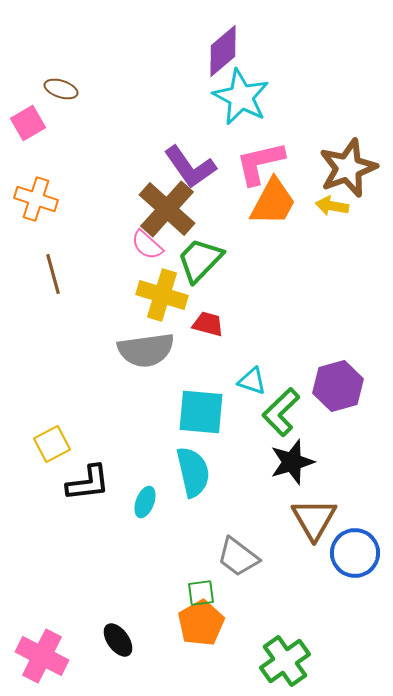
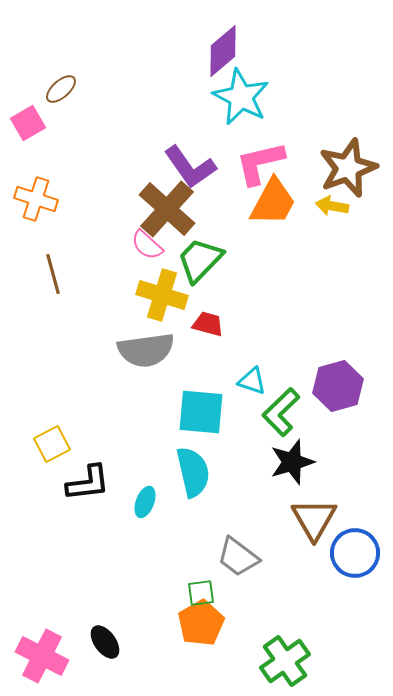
brown ellipse: rotated 60 degrees counterclockwise
black ellipse: moved 13 px left, 2 px down
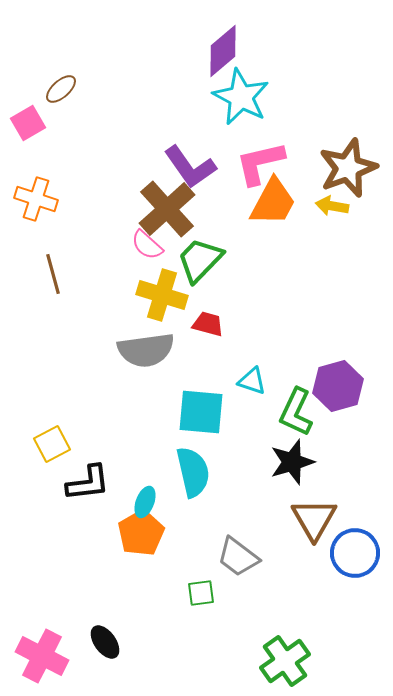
brown cross: rotated 6 degrees clockwise
green L-shape: moved 15 px right; rotated 21 degrees counterclockwise
orange pentagon: moved 60 px left, 90 px up
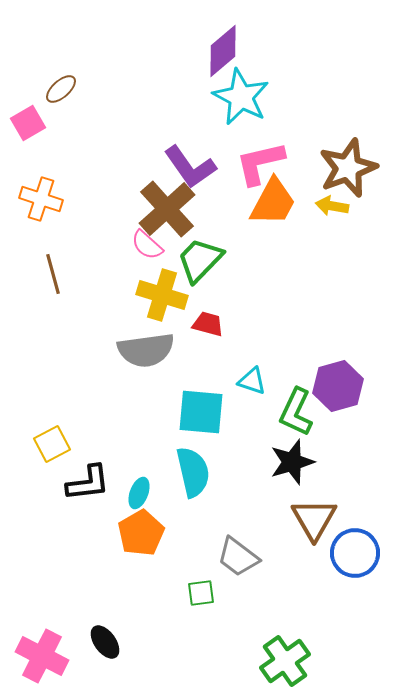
orange cross: moved 5 px right
cyan ellipse: moved 6 px left, 9 px up
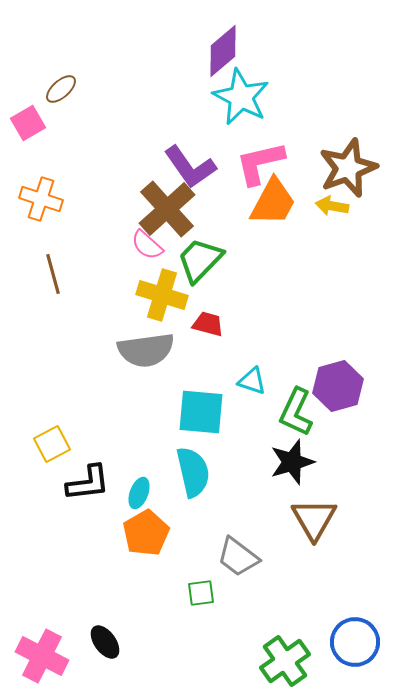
orange pentagon: moved 5 px right
blue circle: moved 89 px down
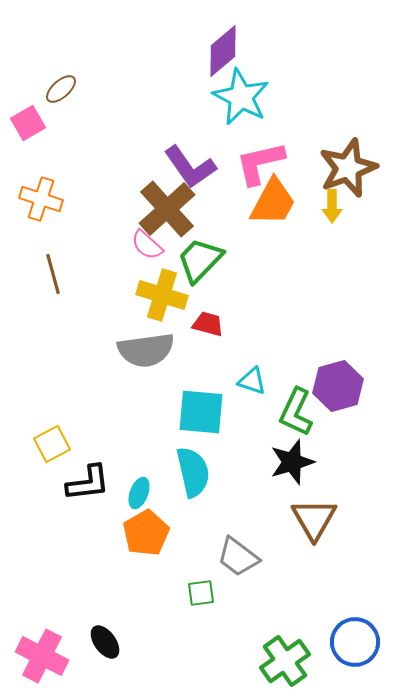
yellow arrow: rotated 100 degrees counterclockwise
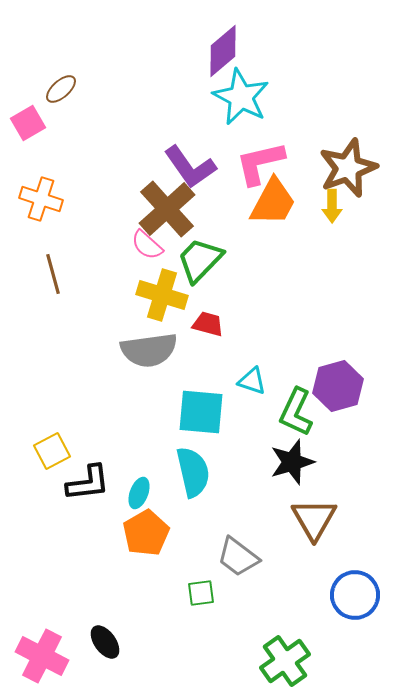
gray semicircle: moved 3 px right
yellow square: moved 7 px down
blue circle: moved 47 px up
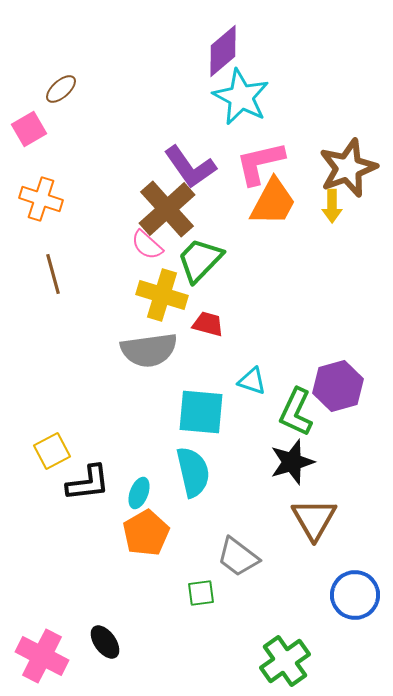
pink square: moved 1 px right, 6 px down
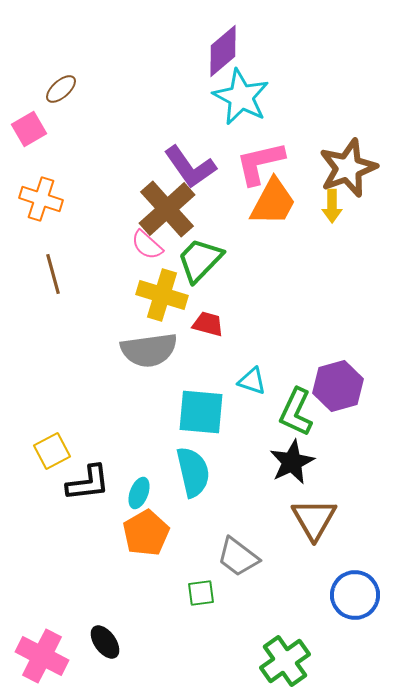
black star: rotated 9 degrees counterclockwise
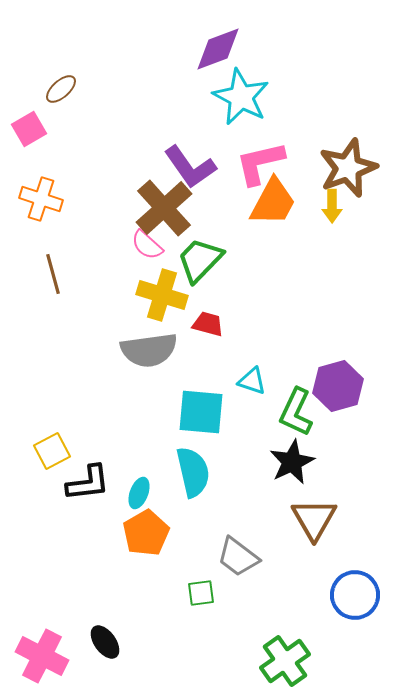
purple diamond: moved 5 px left, 2 px up; rotated 20 degrees clockwise
brown cross: moved 3 px left, 1 px up
